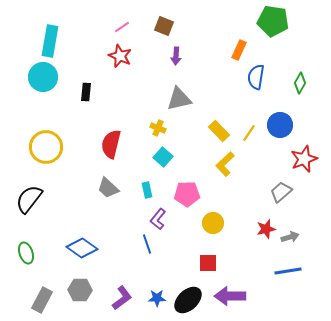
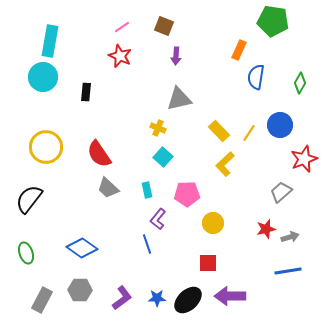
red semicircle at (111, 144): moved 12 px left, 10 px down; rotated 48 degrees counterclockwise
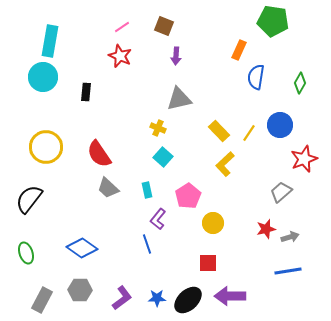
pink pentagon at (187, 194): moved 1 px right, 2 px down; rotated 30 degrees counterclockwise
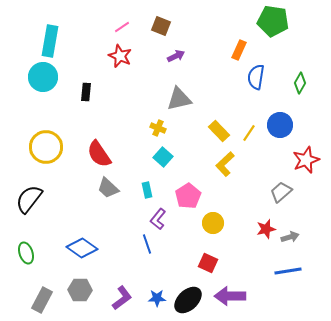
brown square at (164, 26): moved 3 px left
purple arrow at (176, 56): rotated 120 degrees counterclockwise
red star at (304, 159): moved 2 px right, 1 px down
red square at (208, 263): rotated 24 degrees clockwise
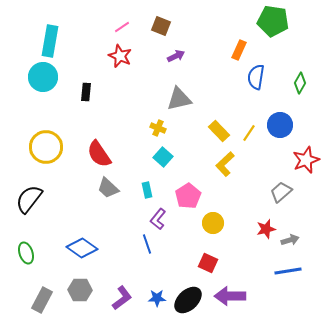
gray arrow at (290, 237): moved 3 px down
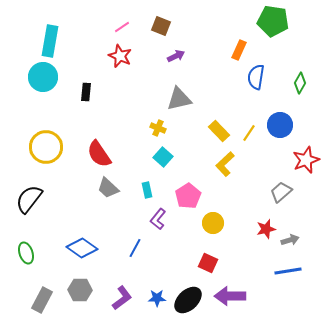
blue line at (147, 244): moved 12 px left, 4 px down; rotated 48 degrees clockwise
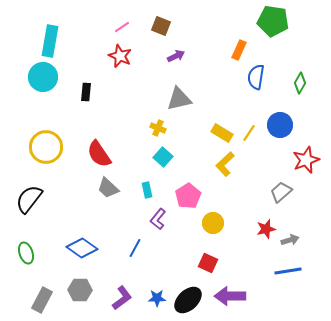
yellow rectangle at (219, 131): moved 3 px right, 2 px down; rotated 15 degrees counterclockwise
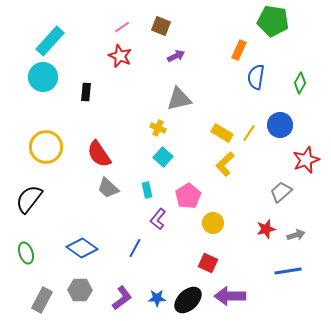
cyan rectangle at (50, 41): rotated 32 degrees clockwise
gray arrow at (290, 240): moved 6 px right, 5 px up
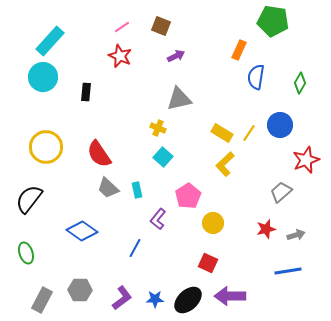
cyan rectangle at (147, 190): moved 10 px left
blue diamond at (82, 248): moved 17 px up
blue star at (157, 298): moved 2 px left, 1 px down
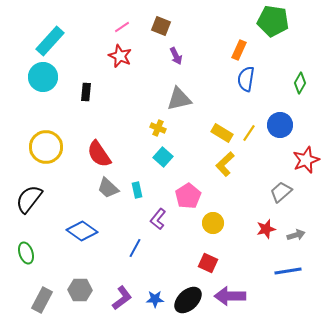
purple arrow at (176, 56): rotated 90 degrees clockwise
blue semicircle at (256, 77): moved 10 px left, 2 px down
